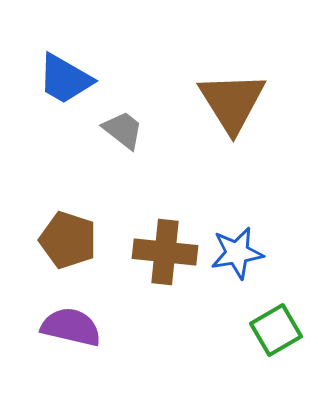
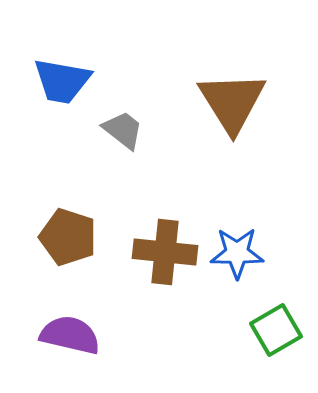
blue trapezoid: moved 3 px left, 2 px down; rotated 20 degrees counterclockwise
brown pentagon: moved 3 px up
blue star: rotated 10 degrees clockwise
purple semicircle: moved 1 px left, 8 px down
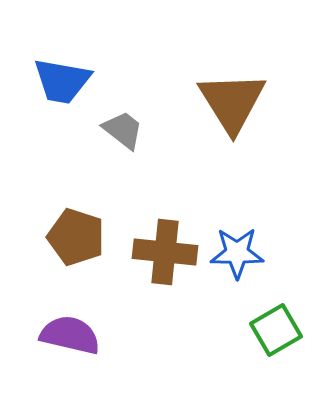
brown pentagon: moved 8 px right
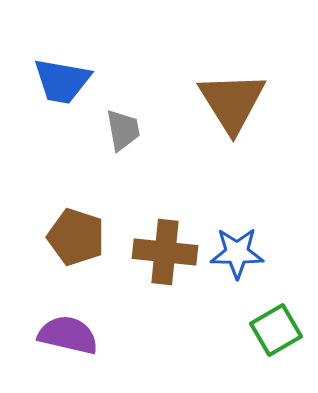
gray trapezoid: rotated 42 degrees clockwise
purple semicircle: moved 2 px left
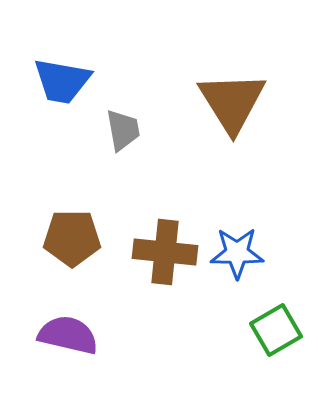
brown pentagon: moved 4 px left, 1 px down; rotated 18 degrees counterclockwise
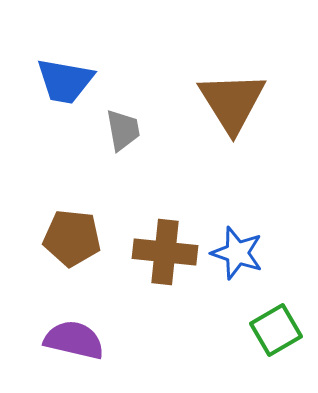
blue trapezoid: moved 3 px right
brown pentagon: rotated 6 degrees clockwise
blue star: rotated 18 degrees clockwise
purple semicircle: moved 6 px right, 5 px down
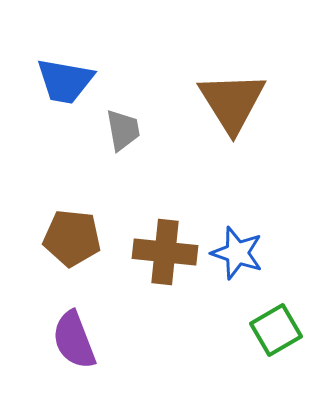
purple semicircle: rotated 124 degrees counterclockwise
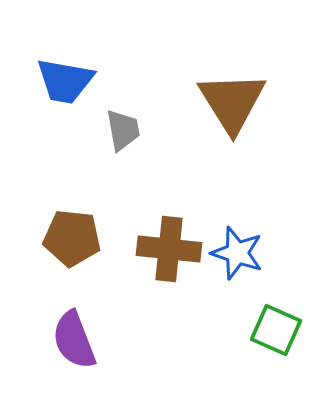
brown cross: moved 4 px right, 3 px up
green square: rotated 36 degrees counterclockwise
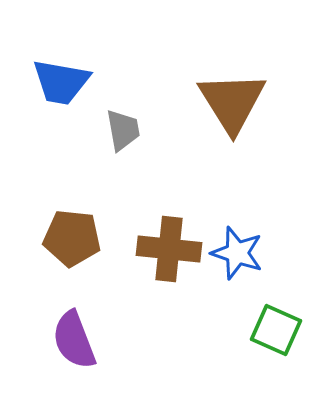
blue trapezoid: moved 4 px left, 1 px down
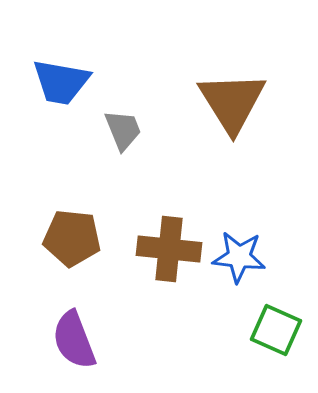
gray trapezoid: rotated 12 degrees counterclockwise
blue star: moved 2 px right, 4 px down; rotated 12 degrees counterclockwise
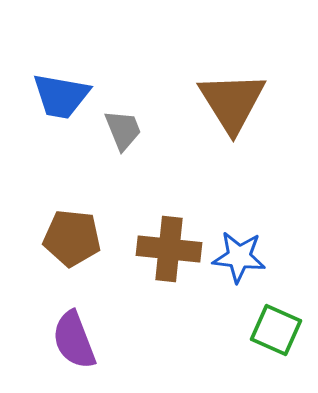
blue trapezoid: moved 14 px down
